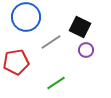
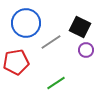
blue circle: moved 6 px down
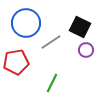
green line: moved 4 px left; rotated 30 degrees counterclockwise
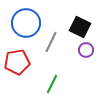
gray line: rotated 30 degrees counterclockwise
red pentagon: moved 1 px right
green line: moved 1 px down
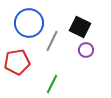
blue circle: moved 3 px right
gray line: moved 1 px right, 1 px up
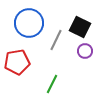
gray line: moved 4 px right, 1 px up
purple circle: moved 1 px left, 1 px down
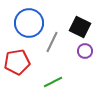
gray line: moved 4 px left, 2 px down
green line: moved 1 px right, 2 px up; rotated 36 degrees clockwise
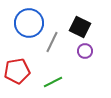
red pentagon: moved 9 px down
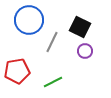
blue circle: moved 3 px up
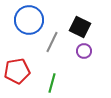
purple circle: moved 1 px left
green line: moved 1 px left, 1 px down; rotated 48 degrees counterclockwise
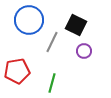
black square: moved 4 px left, 2 px up
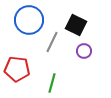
red pentagon: moved 2 px up; rotated 15 degrees clockwise
